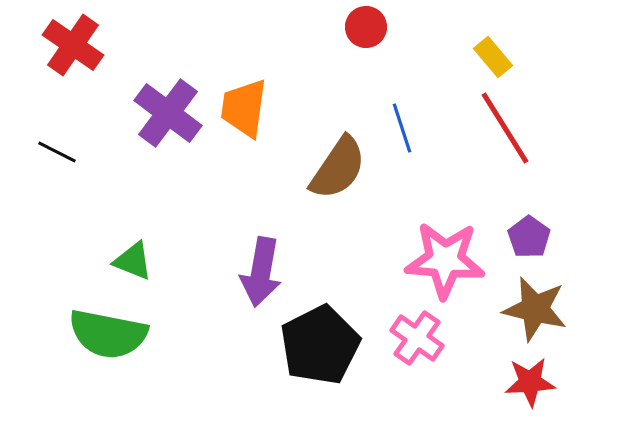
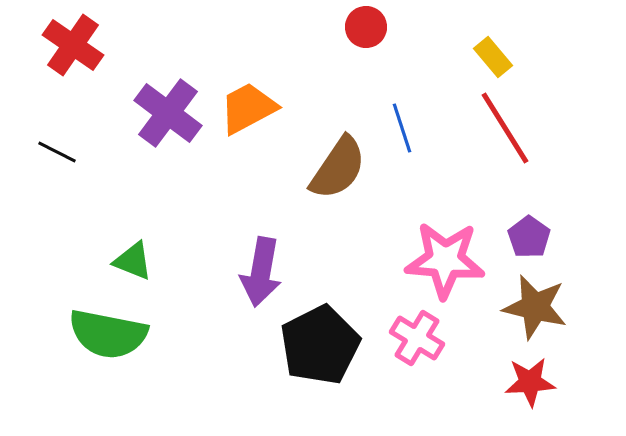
orange trapezoid: moved 4 px right; rotated 54 degrees clockwise
brown star: moved 2 px up
pink cross: rotated 4 degrees counterclockwise
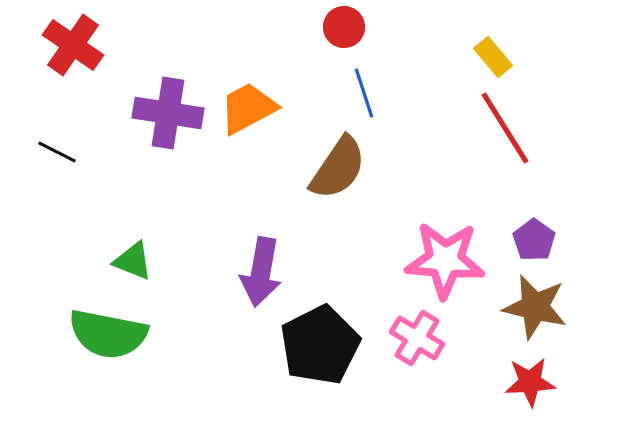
red circle: moved 22 px left
purple cross: rotated 28 degrees counterclockwise
blue line: moved 38 px left, 35 px up
purple pentagon: moved 5 px right, 3 px down
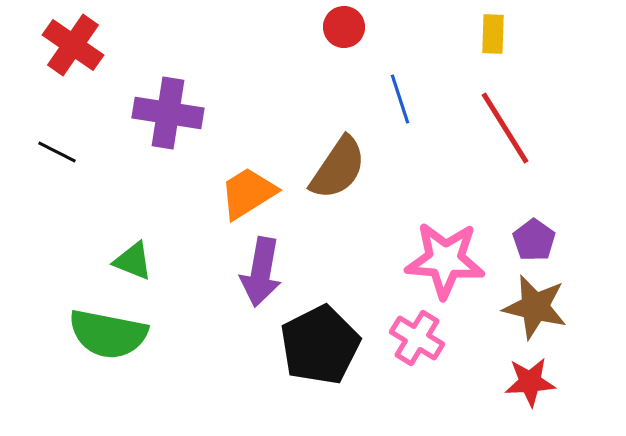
yellow rectangle: moved 23 px up; rotated 42 degrees clockwise
blue line: moved 36 px right, 6 px down
orange trapezoid: moved 85 px down; rotated 4 degrees counterclockwise
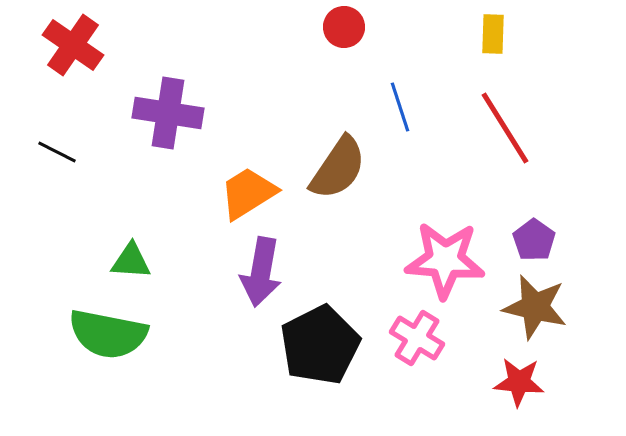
blue line: moved 8 px down
green triangle: moved 2 px left; rotated 18 degrees counterclockwise
red star: moved 11 px left; rotated 9 degrees clockwise
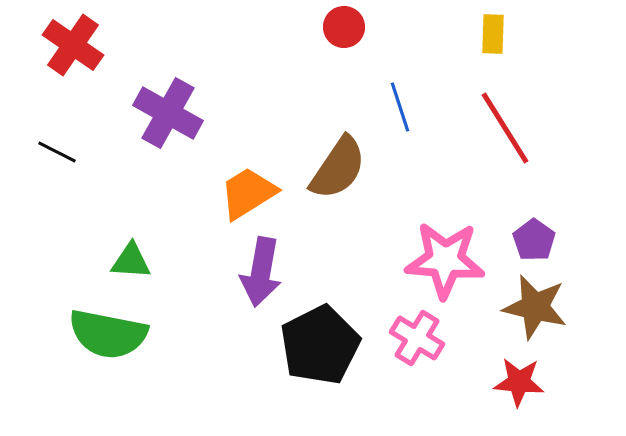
purple cross: rotated 20 degrees clockwise
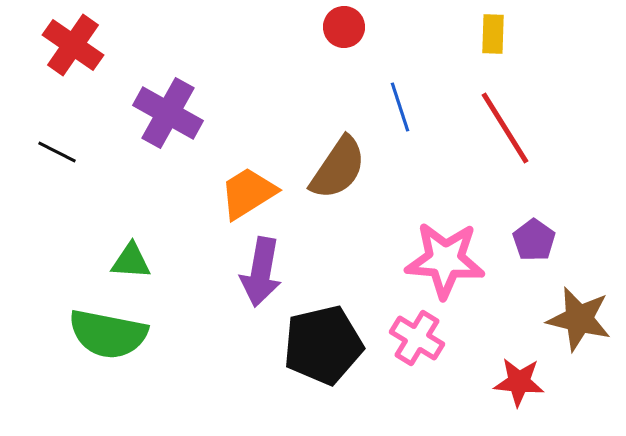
brown star: moved 44 px right, 12 px down
black pentagon: moved 3 px right; rotated 14 degrees clockwise
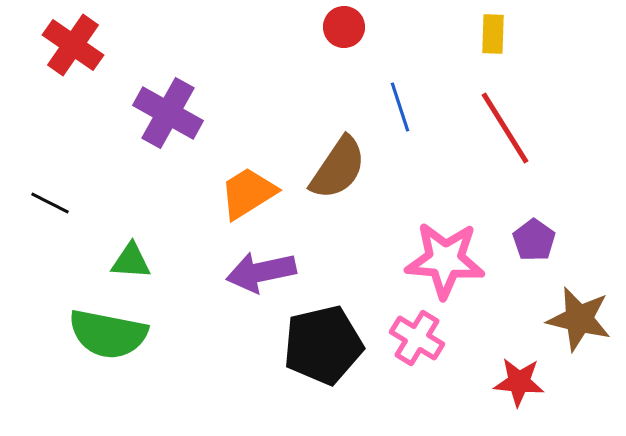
black line: moved 7 px left, 51 px down
purple arrow: rotated 68 degrees clockwise
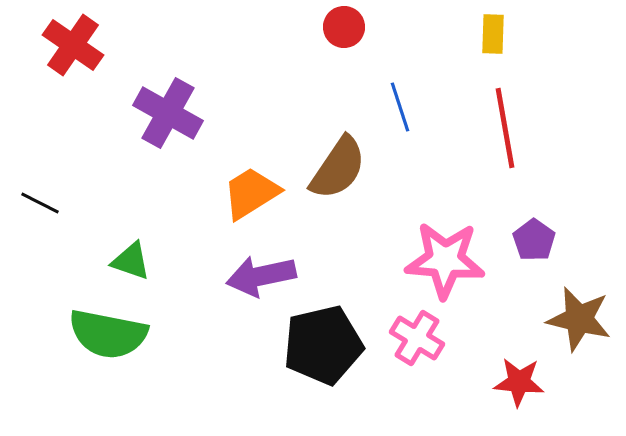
red line: rotated 22 degrees clockwise
orange trapezoid: moved 3 px right
black line: moved 10 px left
green triangle: rotated 15 degrees clockwise
purple arrow: moved 4 px down
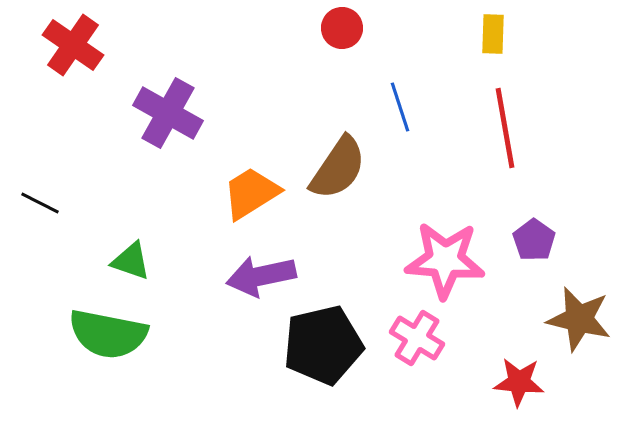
red circle: moved 2 px left, 1 px down
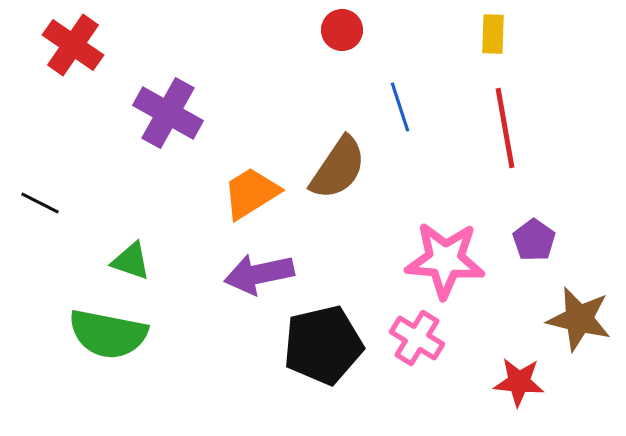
red circle: moved 2 px down
purple arrow: moved 2 px left, 2 px up
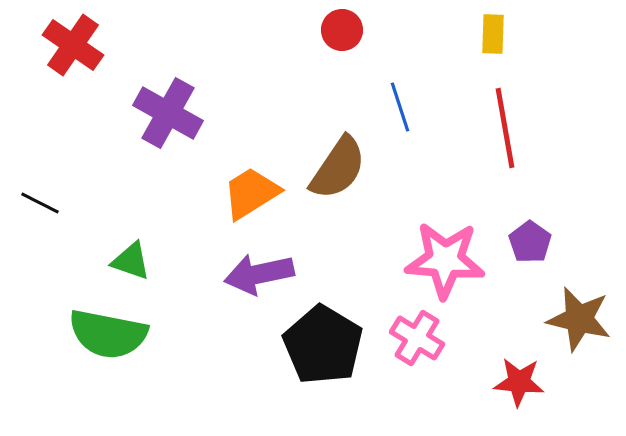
purple pentagon: moved 4 px left, 2 px down
black pentagon: rotated 28 degrees counterclockwise
